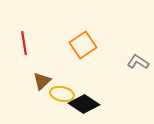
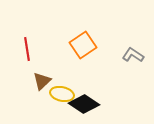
red line: moved 3 px right, 6 px down
gray L-shape: moved 5 px left, 7 px up
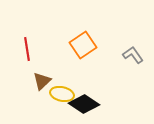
gray L-shape: rotated 20 degrees clockwise
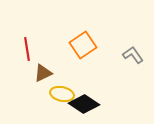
brown triangle: moved 1 px right, 8 px up; rotated 18 degrees clockwise
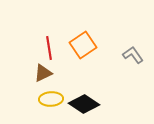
red line: moved 22 px right, 1 px up
yellow ellipse: moved 11 px left, 5 px down; rotated 15 degrees counterclockwise
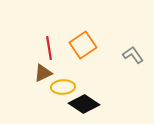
yellow ellipse: moved 12 px right, 12 px up
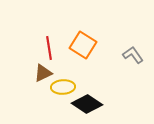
orange square: rotated 24 degrees counterclockwise
black diamond: moved 3 px right
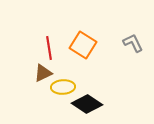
gray L-shape: moved 12 px up; rotated 10 degrees clockwise
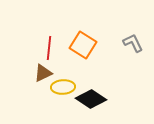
red line: rotated 15 degrees clockwise
black diamond: moved 4 px right, 5 px up
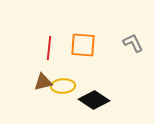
orange square: rotated 28 degrees counterclockwise
brown triangle: moved 9 px down; rotated 12 degrees clockwise
yellow ellipse: moved 1 px up
black diamond: moved 3 px right, 1 px down
